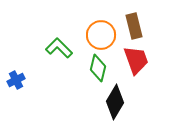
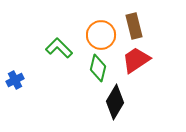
red trapezoid: rotated 104 degrees counterclockwise
blue cross: moved 1 px left
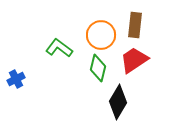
brown rectangle: moved 1 px right, 1 px up; rotated 20 degrees clockwise
green L-shape: rotated 8 degrees counterclockwise
red trapezoid: moved 2 px left
blue cross: moved 1 px right, 1 px up
black diamond: moved 3 px right
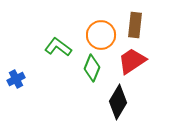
green L-shape: moved 1 px left, 1 px up
red trapezoid: moved 2 px left, 1 px down
green diamond: moved 6 px left; rotated 8 degrees clockwise
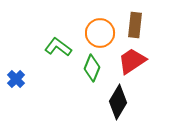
orange circle: moved 1 px left, 2 px up
blue cross: rotated 18 degrees counterclockwise
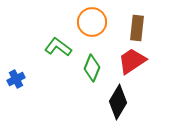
brown rectangle: moved 2 px right, 3 px down
orange circle: moved 8 px left, 11 px up
blue cross: rotated 18 degrees clockwise
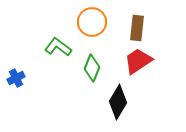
red trapezoid: moved 6 px right
blue cross: moved 1 px up
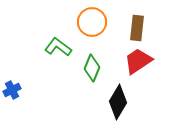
blue cross: moved 4 px left, 12 px down
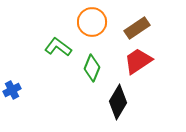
brown rectangle: rotated 50 degrees clockwise
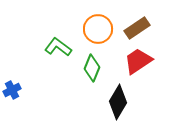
orange circle: moved 6 px right, 7 px down
